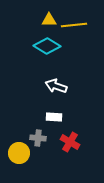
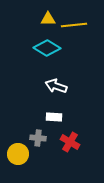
yellow triangle: moved 1 px left, 1 px up
cyan diamond: moved 2 px down
yellow circle: moved 1 px left, 1 px down
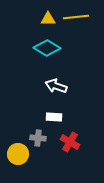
yellow line: moved 2 px right, 8 px up
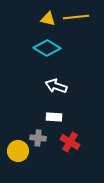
yellow triangle: rotated 14 degrees clockwise
yellow circle: moved 3 px up
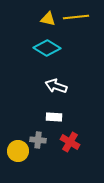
gray cross: moved 2 px down
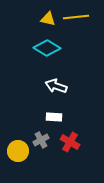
gray cross: moved 3 px right; rotated 35 degrees counterclockwise
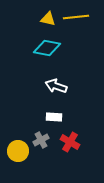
cyan diamond: rotated 20 degrees counterclockwise
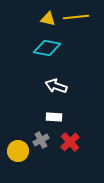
red cross: rotated 18 degrees clockwise
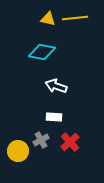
yellow line: moved 1 px left, 1 px down
cyan diamond: moved 5 px left, 4 px down
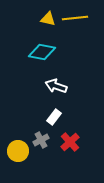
white rectangle: rotated 56 degrees counterclockwise
